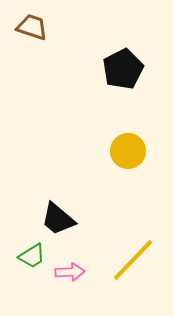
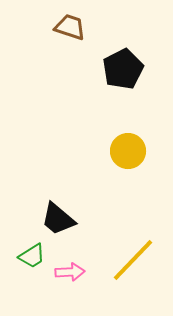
brown trapezoid: moved 38 px right
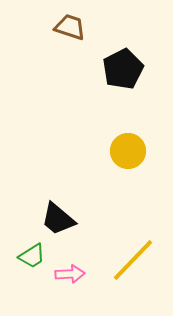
pink arrow: moved 2 px down
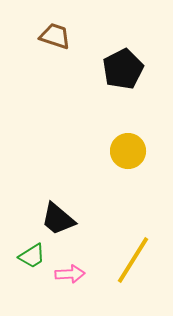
brown trapezoid: moved 15 px left, 9 px down
yellow line: rotated 12 degrees counterclockwise
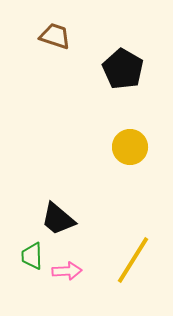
black pentagon: rotated 15 degrees counterclockwise
yellow circle: moved 2 px right, 4 px up
green trapezoid: rotated 120 degrees clockwise
pink arrow: moved 3 px left, 3 px up
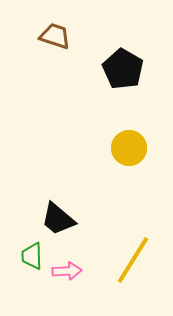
yellow circle: moved 1 px left, 1 px down
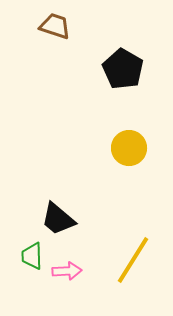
brown trapezoid: moved 10 px up
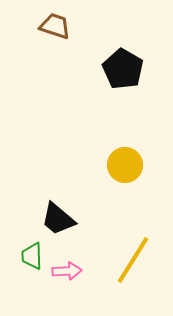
yellow circle: moved 4 px left, 17 px down
